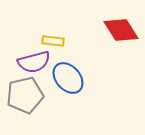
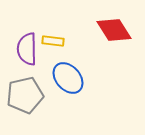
red diamond: moved 7 px left
purple semicircle: moved 7 px left, 13 px up; rotated 104 degrees clockwise
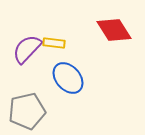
yellow rectangle: moved 1 px right, 2 px down
purple semicircle: rotated 44 degrees clockwise
gray pentagon: moved 2 px right, 16 px down
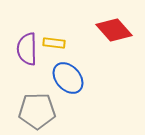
red diamond: rotated 9 degrees counterclockwise
purple semicircle: rotated 44 degrees counterclockwise
gray pentagon: moved 10 px right; rotated 12 degrees clockwise
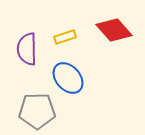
yellow rectangle: moved 11 px right, 6 px up; rotated 25 degrees counterclockwise
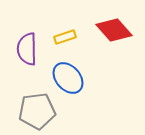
gray pentagon: rotated 6 degrees counterclockwise
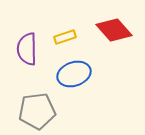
blue ellipse: moved 6 px right, 4 px up; rotated 68 degrees counterclockwise
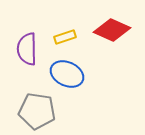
red diamond: moved 2 px left; rotated 24 degrees counterclockwise
blue ellipse: moved 7 px left; rotated 44 degrees clockwise
gray pentagon: rotated 15 degrees clockwise
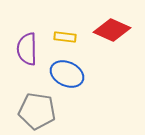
yellow rectangle: rotated 25 degrees clockwise
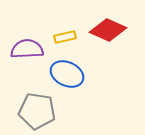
red diamond: moved 4 px left
yellow rectangle: rotated 20 degrees counterclockwise
purple semicircle: rotated 88 degrees clockwise
